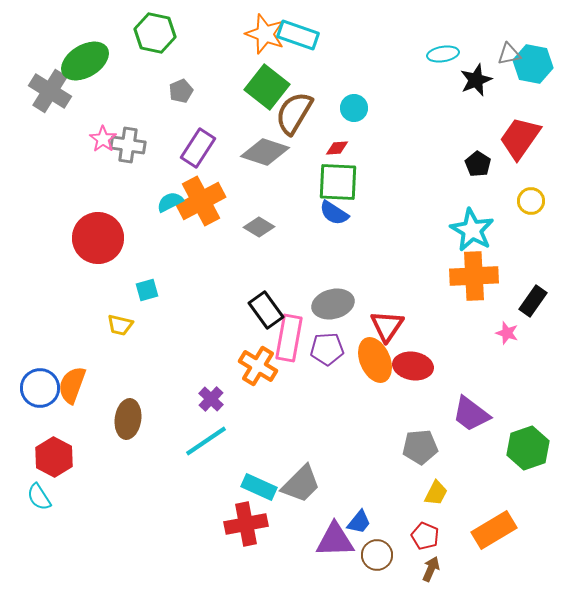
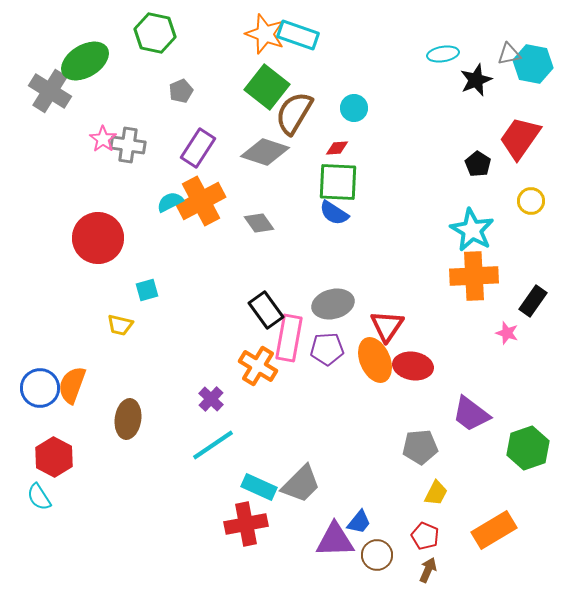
gray diamond at (259, 227): moved 4 px up; rotated 24 degrees clockwise
cyan line at (206, 441): moved 7 px right, 4 px down
brown arrow at (431, 569): moved 3 px left, 1 px down
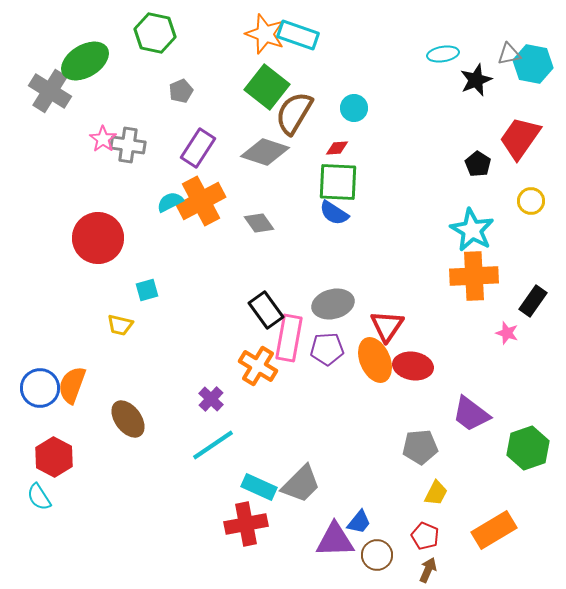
brown ellipse at (128, 419): rotated 45 degrees counterclockwise
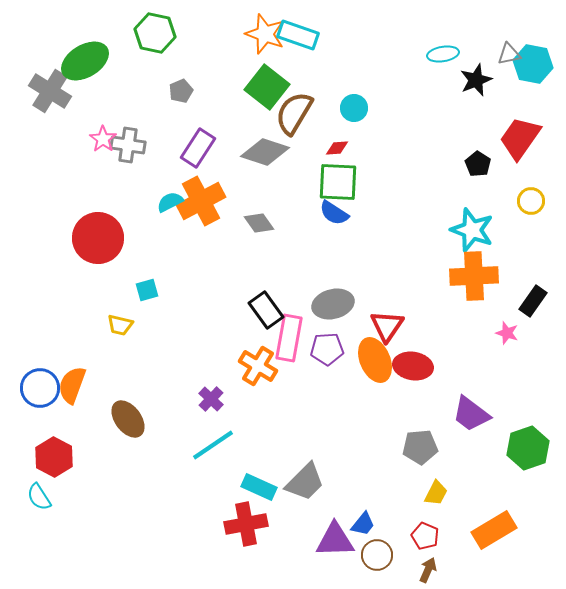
cyan star at (472, 230): rotated 9 degrees counterclockwise
gray trapezoid at (301, 484): moved 4 px right, 2 px up
blue trapezoid at (359, 522): moved 4 px right, 2 px down
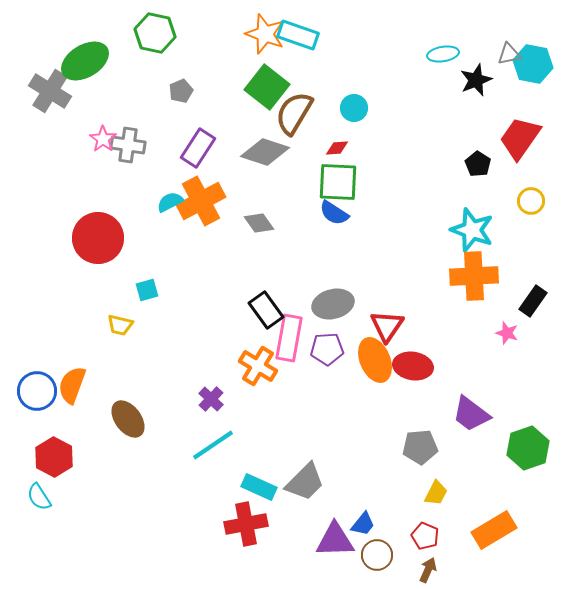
blue circle at (40, 388): moved 3 px left, 3 px down
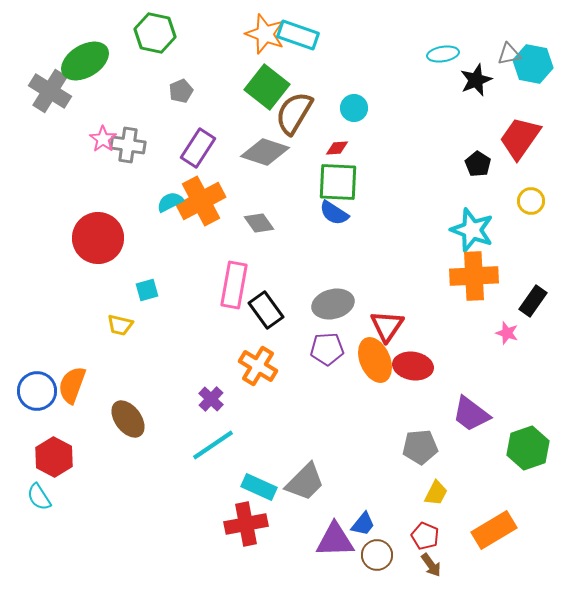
pink rectangle at (289, 338): moved 55 px left, 53 px up
brown arrow at (428, 570): moved 3 px right, 5 px up; rotated 120 degrees clockwise
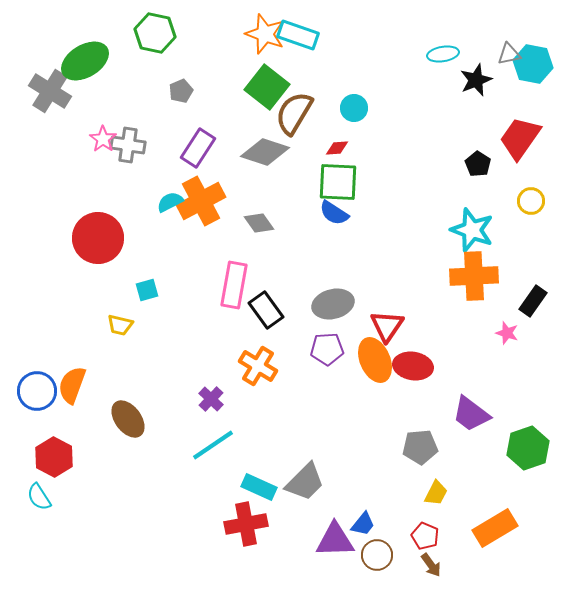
orange rectangle at (494, 530): moved 1 px right, 2 px up
